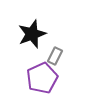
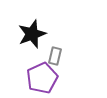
gray rectangle: rotated 12 degrees counterclockwise
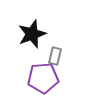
purple pentagon: moved 1 px right; rotated 20 degrees clockwise
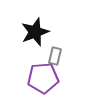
black star: moved 3 px right, 2 px up
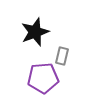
gray rectangle: moved 7 px right
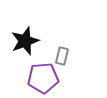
black star: moved 10 px left, 9 px down
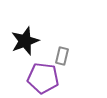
purple pentagon: rotated 12 degrees clockwise
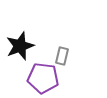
black star: moved 5 px left, 5 px down
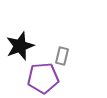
purple pentagon: rotated 12 degrees counterclockwise
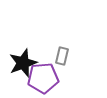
black star: moved 3 px right, 17 px down
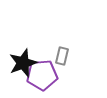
purple pentagon: moved 1 px left, 3 px up
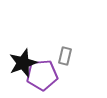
gray rectangle: moved 3 px right
